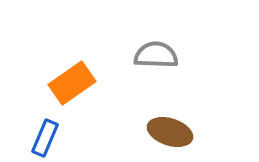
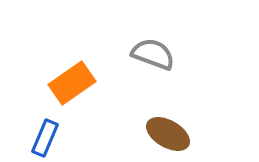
gray semicircle: moved 3 px left, 1 px up; rotated 18 degrees clockwise
brown ellipse: moved 2 px left, 2 px down; rotated 12 degrees clockwise
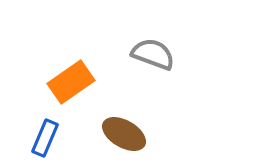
orange rectangle: moved 1 px left, 1 px up
brown ellipse: moved 44 px left
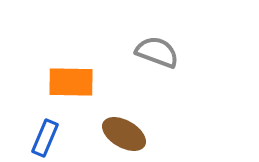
gray semicircle: moved 4 px right, 2 px up
orange rectangle: rotated 36 degrees clockwise
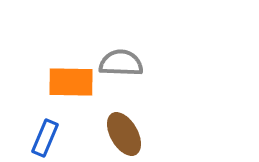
gray semicircle: moved 36 px left, 11 px down; rotated 18 degrees counterclockwise
brown ellipse: rotated 30 degrees clockwise
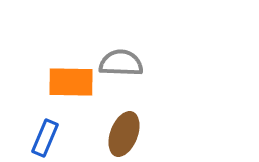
brown ellipse: rotated 51 degrees clockwise
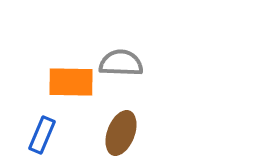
brown ellipse: moved 3 px left, 1 px up
blue rectangle: moved 3 px left, 3 px up
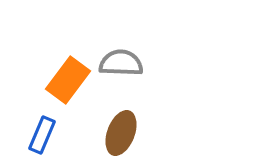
orange rectangle: moved 3 px left, 2 px up; rotated 54 degrees counterclockwise
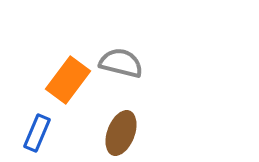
gray semicircle: rotated 12 degrees clockwise
blue rectangle: moved 5 px left, 2 px up
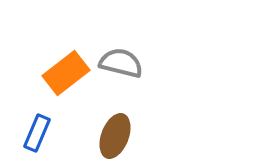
orange rectangle: moved 2 px left, 7 px up; rotated 15 degrees clockwise
brown ellipse: moved 6 px left, 3 px down
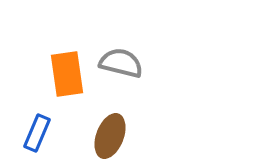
orange rectangle: moved 1 px right, 1 px down; rotated 60 degrees counterclockwise
brown ellipse: moved 5 px left
